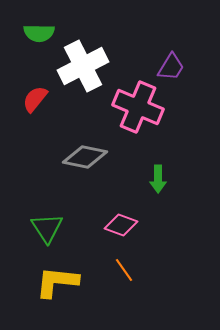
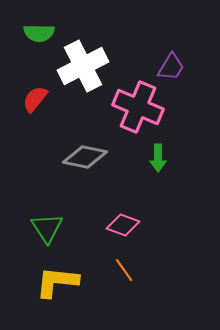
green arrow: moved 21 px up
pink diamond: moved 2 px right
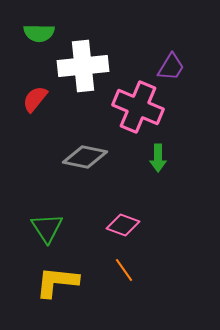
white cross: rotated 21 degrees clockwise
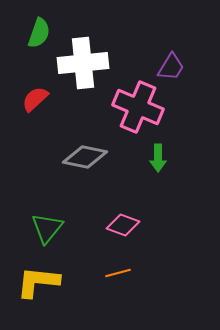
green semicircle: rotated 72 degrees counterclockwise
white cross: moved 3 px up
red semicircle: rotated 8 degrees clockwise
green triangle: rotated 12 degrees clockwise
orange line: moved 6 px left, 3 px down; rotated 70 degrees counterclockwise
yellow L-shape: moved 19 px left
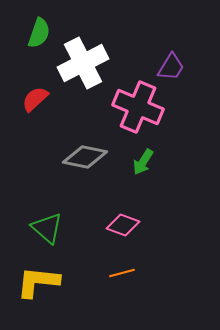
white cross: rotated 21 degrees counterclockwise
green arrow: moved 15 px left, 4 px down; rotated 32 degrees clockwise
green triangle: rotated 28 degrees counterclockwise
orange line: moved 4 px right
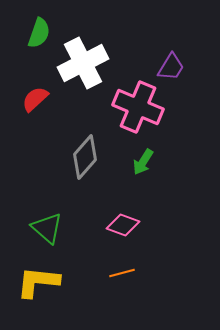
gray diamond: rotated 60 degrees counterclockwise
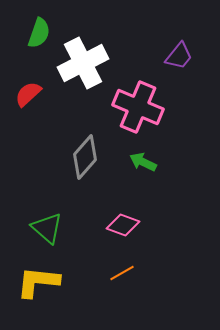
purple trapezoid: moved 8 px right, 11 px up; rotated 8 degrees clockwise
red semicircle: moved 7 px left, 5 px up
green arrow: rotated 84 degrees clockwise
orange line: rotated 15 degrees counterclockwise
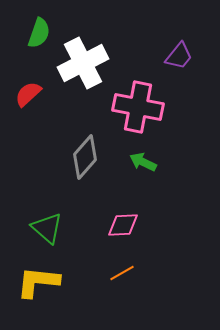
pink cross: rotated 12 degrees counterclockwise
pink diamond: rotated 24 degrees counterclockwise
